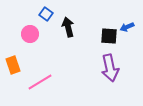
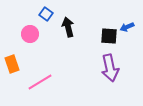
orange rectangle: moved 1 px left, 1 px up
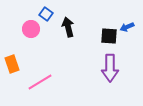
pink circle: moved 1 px right, 5 px up
purple arrow: rotated 12 degrees clockwise
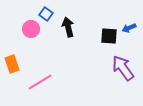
blue arrow: moved 2 px right, 1 px down
purple arrow: moved 13 px right; rotated 144 degrees clockwise
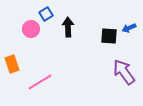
blue square: rotated 24 degrees clockwise
black arrow: rotated 12 degrees clockwise
purple arrow: moved 1 px right, 4 px down
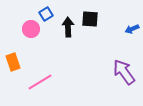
blue arrow: moved 3 px right, 1 px down
black square: moved 19 px left, 17 px up
orange rectangle: moved 1 px right, 2 px up
